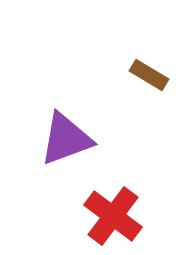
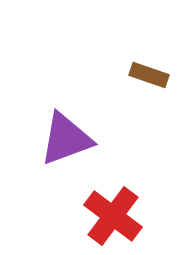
brown rectangle: rotated 12 degrees counterclockwise
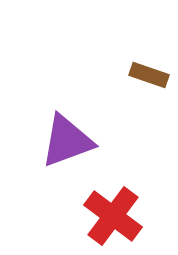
purple triangle: moved 1 px right, 2 px down
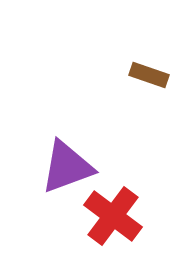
purple triangle: moved 26 px down
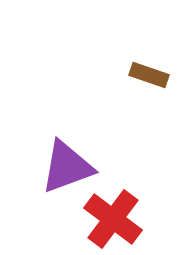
red cross: moved 3 px down
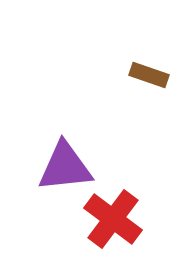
purple triangle: moved 2 px left; rotated 14 degrees clockwise
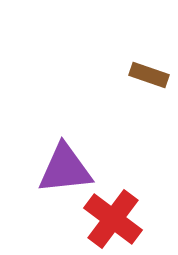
purple triangle: moved 2 px down
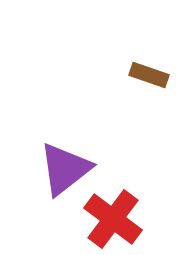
purple triangle: rotated 32 degrees counterclockwise
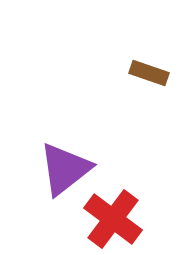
brown rectangle: moved 2 px up
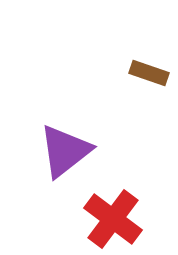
purple triangle: moved 18 px up
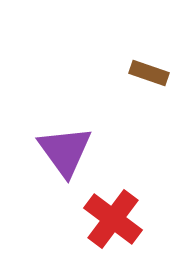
purple triangle: rotated 28 degrees counterclockwise
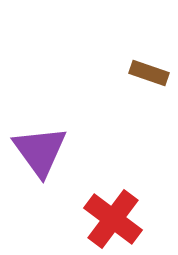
purple triangle: moved 25 px left
